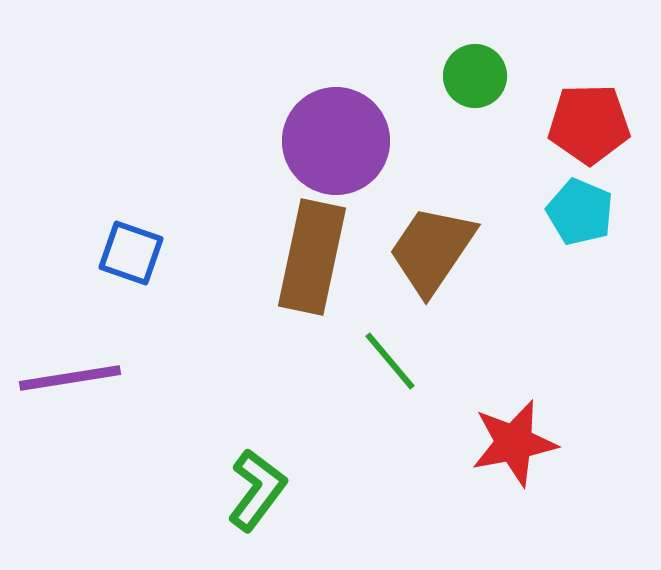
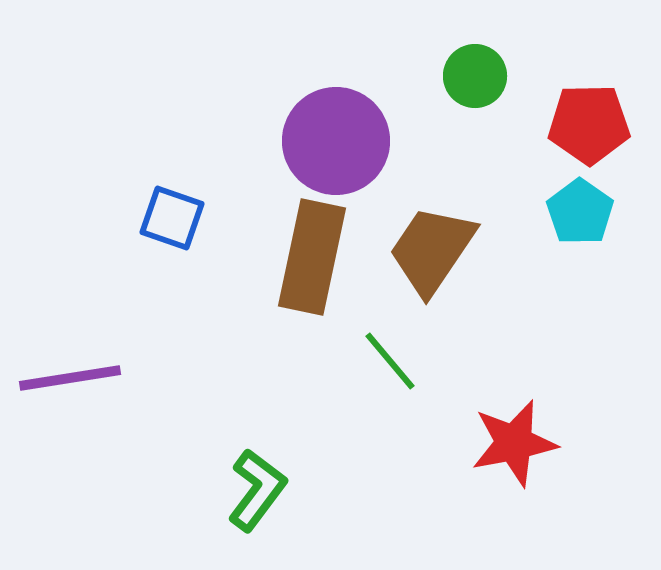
cyan pentagon: rotated 12 degrees clockwise
blue square: moved 41 px right, 35 px up
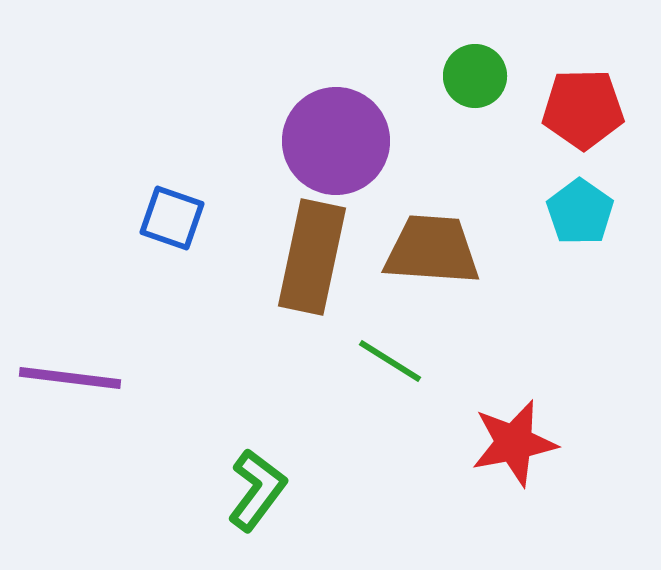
red pentagon: moved 6 px left, 15 px up
brown trapezoid: rotated 60 degrees clockwise
green line: rotated 18 degrees counterclockwise
purple line: rotated 16 degrees clockwise
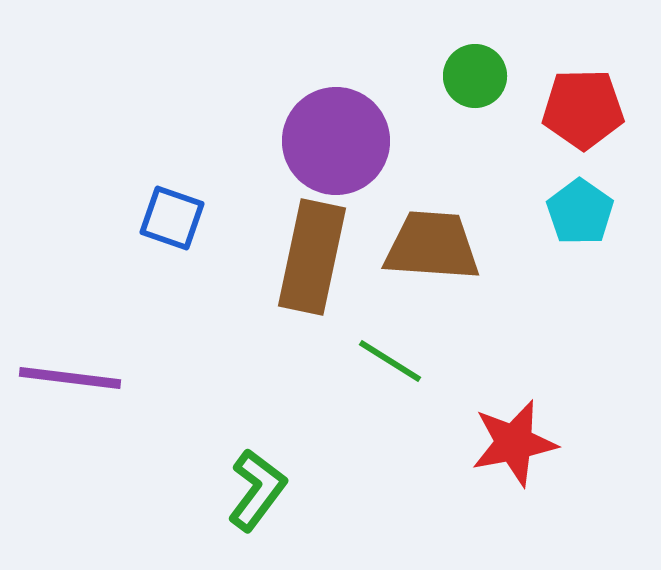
brown trapezoid: moved 4 px up
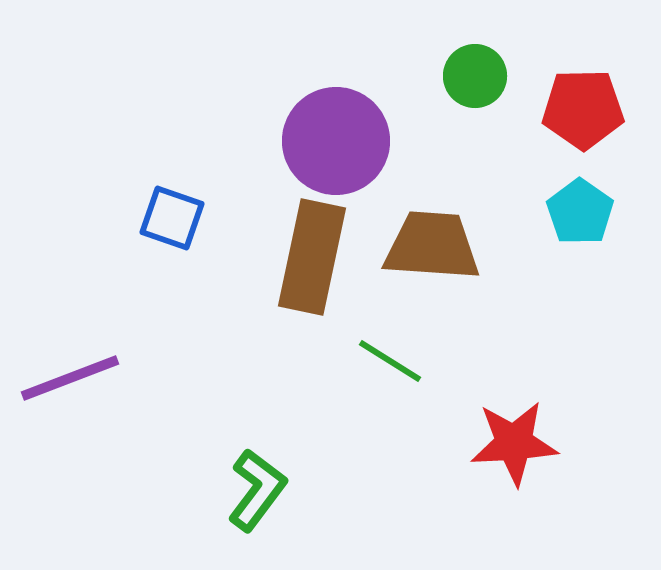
purple line: rotated 28 degrees counterclockwise
red star: rotated 8 degrees clockwise
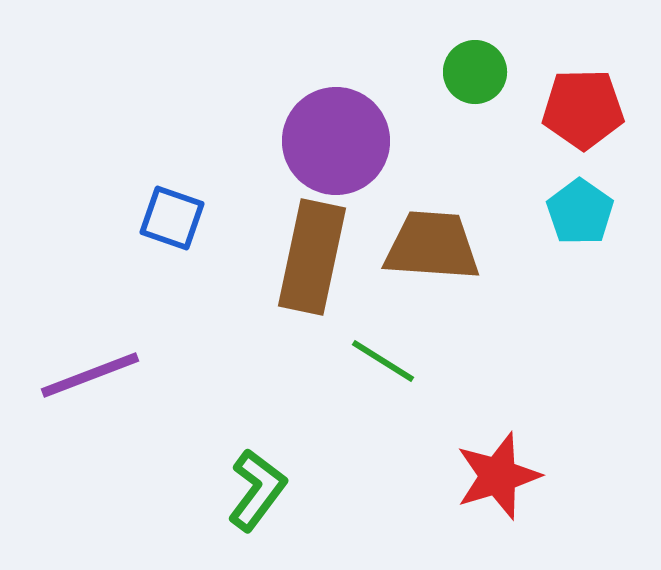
green circle: moved 4 px up
green line: moved 7 px left
purple line: moved 20 px right, 3 px up
red star: moved 16 px left, 33 px down; rotated 14 degrees counterclockwise
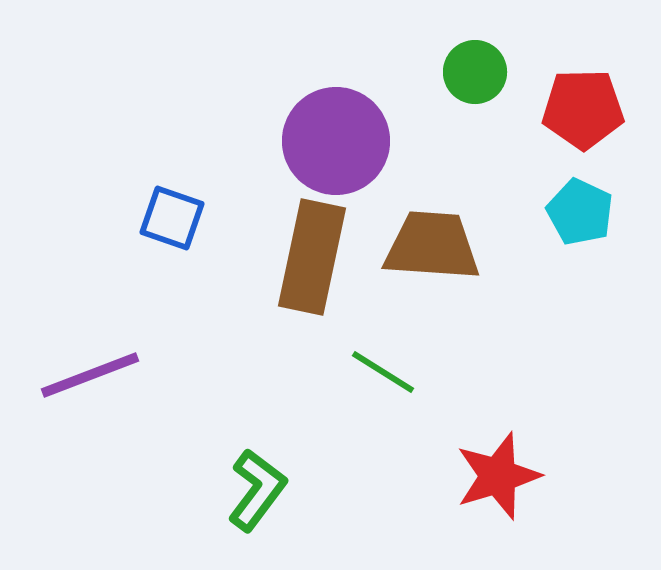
cyan pentagon: rotated 10 degrees counterclockwise
green line: moved 11 px down
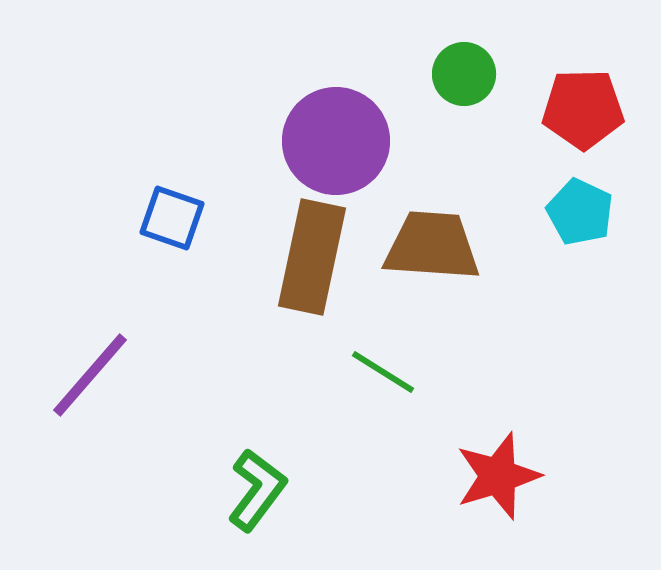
green circle: moved 11 px left, 2 px down
purple line: rotated 28 degrees counterclockwise
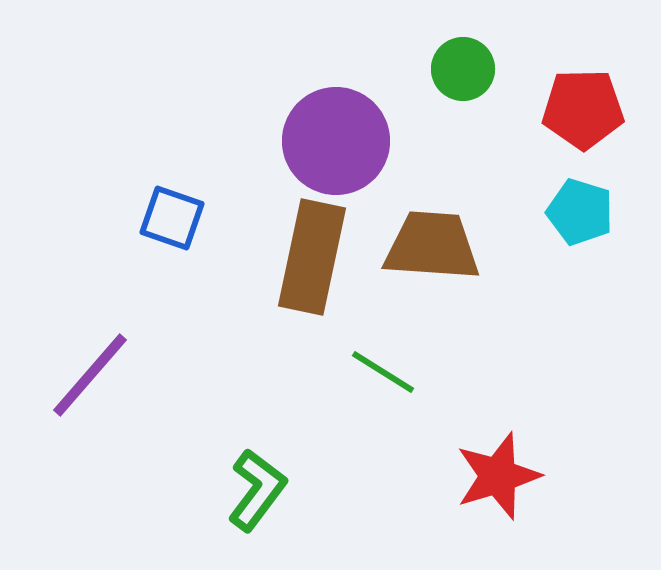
green circle: moved 1 px left, 5 px up
cyan pentagon: rotated 8 degrees counterclockwise
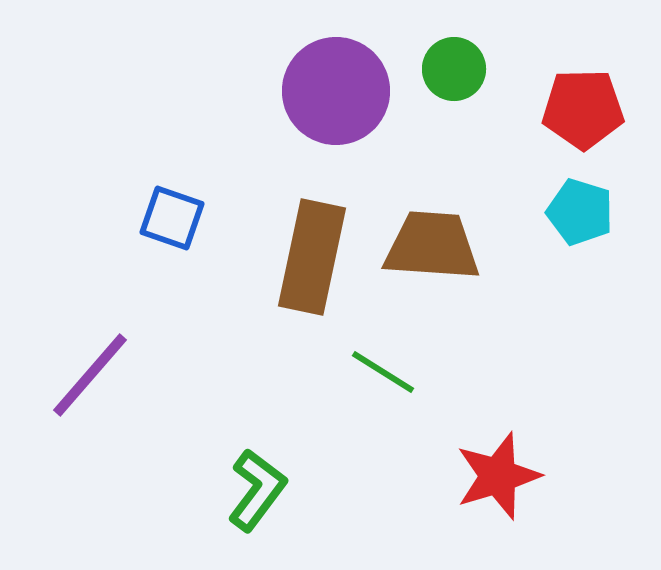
green circle: moved 9 px left
purple circle: moved 50 px up
